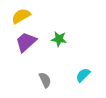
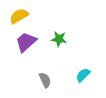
yellow semicircle: moved 2 px left
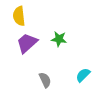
yellow semicircle: rotated 66 degrees counterclockwise
purple trapezoid: moved 1 px right, 1 px down
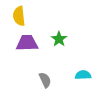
green star: rotated 28 degrees clockwise
purple trapezoid: rotated 40 degrees clockwise
cyan semicircle: rotated 42 degrees clockwise
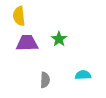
gray semicircle: rotated 28 degrees clockwise
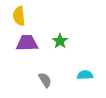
green star: moved 1 px right, 2 px down
cyan semicircle: moved 2 px right
gray semicircle: rotated 35 degrees counterclockwise
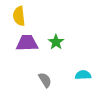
green star: moved 4 px left, 1 px down
cyan semicircle: moved 2 px left
